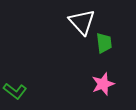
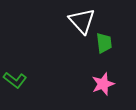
white triangle: moved 1 px up
green L-shape: moved 11 px up
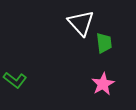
white triangle: moved 1 px left, 2 px down
pink star: rotated 10 degrees counterclockwise
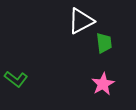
white triangle: moved 2 px up; rotated 44 degrees clockwise
green L-shape: moved 1 px right, 1 px up
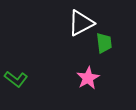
white triangle: moved 2 px down
pink star: moved 15 px left, 6 px up
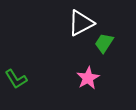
green trapezoid: rotated 140 degrees counterclockwise
green L-shape: rotated 20 degrees clockwise
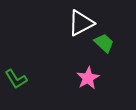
green trapezoid: rotated 100 degrees clockwise
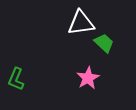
white triangle: rotated 20 degrees clockwise
green L-shape: rotated 55 degrees clockwise
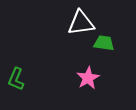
green trapezoid: rotated 35 degrees counterclockwise
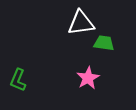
green L-shape: moved 2 px right, 1 px down
